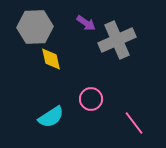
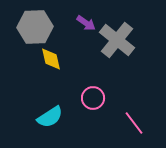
gray cross: rotated 27 degrees counterclockwise
pink circle: moved 2 px right, 1 px up
cyan semicircle: moved 1 px left
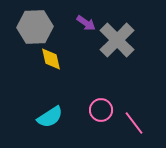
gray cross: rotated 6 degrees clockwise
pink circle: moved 8 px right, 12 px down
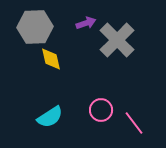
purple arrow: rotated 54 degrees counterclockwise
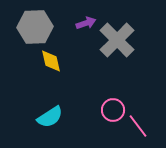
yellow diamond: moved 2 px down
pink circle: moved 12 px right
pink line: moved 4 px right, 3 px down
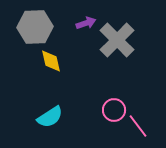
pink circle: moved 1 px right
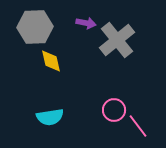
purple arrow: rotated 30 degrees clockwise
gray cross: rotated 6 degrees clockwise
cyan semicircle: rotated 24 degrees clockwise
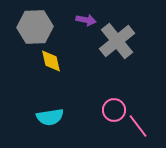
purple arrow: moved 3 px up
gray cross: moved 1 px down
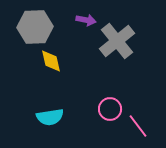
pink circle: moved 4 px left, 1 px up
